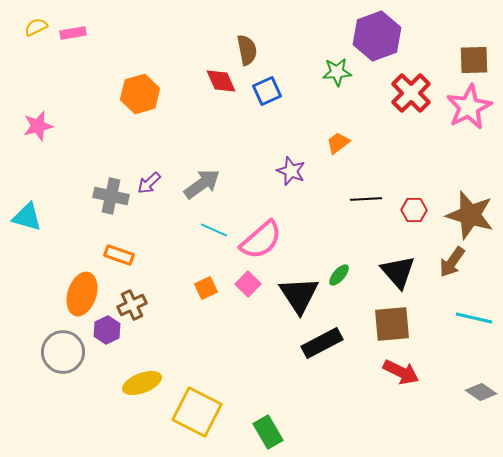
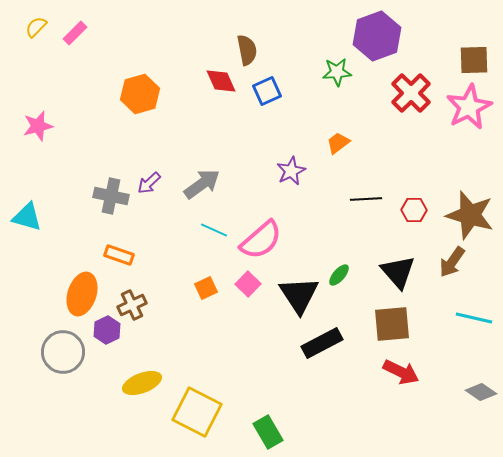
yellow semicircle at (36, 27): rotated 20 degrees counterclockwise
pink rectangle at (73, 33): moved 2 px right; rotated 35 degrees counterclockwise
purple star at (291, 171): rotated 24 degrees clockwise
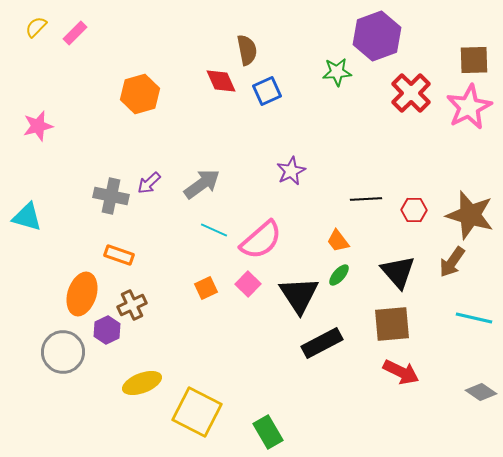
orange trapezoid at (338, 143): moved 98 px down; rotated 90 degrees counterclockwise
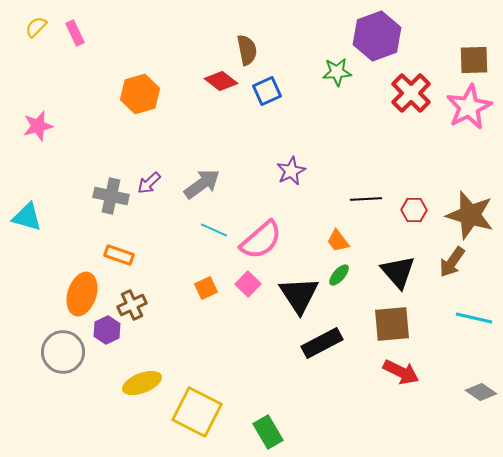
pink rectangle at (75, 33): rotated 70 degrees counterclockwise
red diamond at (221, 81): rotated 28 degrees counterclockwise
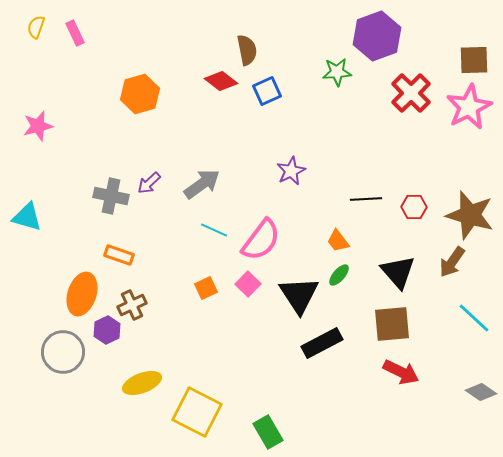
yellow semicircle at (36, 27): rotated 25 degrees counterclockwise
red hexagon at (414, 210): moved 3 px up
pink semicircle at (261, 240): rotated 12 degrees counterclockwise
cyan line at (474, 318): rotated 30 degrees clockwise
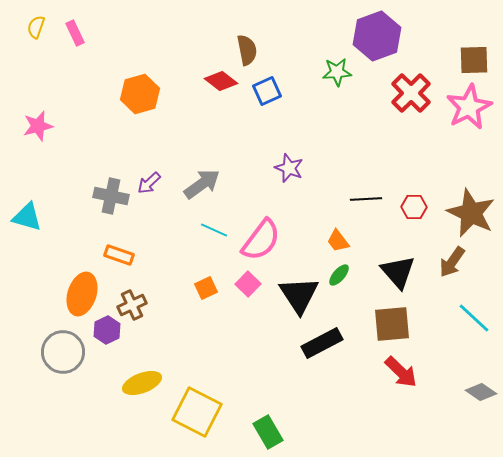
purple star at (291, 171): moved 2 px left, 3 px up; rotated 24 degrees counterclockwise
brown star at (470, 215): moved 1 px right, 2 px up; rotated 9 degrees clockwise
red arrow at (401, 372): rotated 18 degrees clockwise
